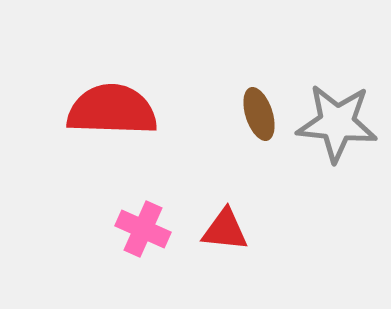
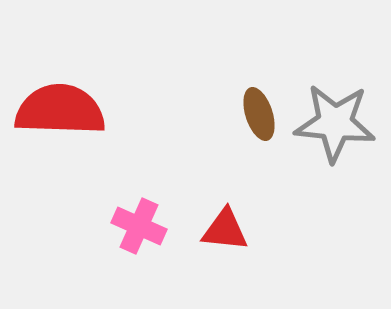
red semicircle: moved 52 px left
gray star: moved 2 px left
pink cross: moved 4 px left, 3 px up
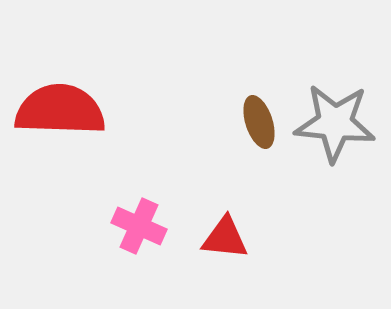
brown ellipse: moved 8 px down
red triangle: moved 8 px down
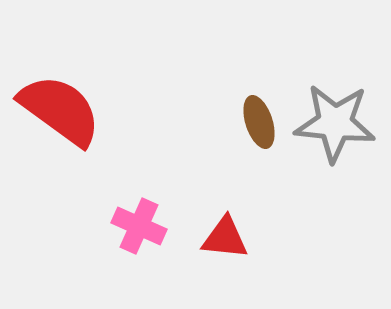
red semicircle: rotated 34 degrees clockwise
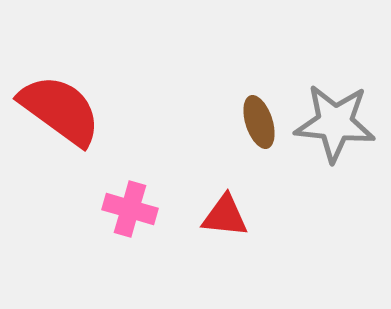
pink cross: moved 9 px left, 17 px up; rotated 8 degrees counterclockwise
red triangle: moved 22 px up
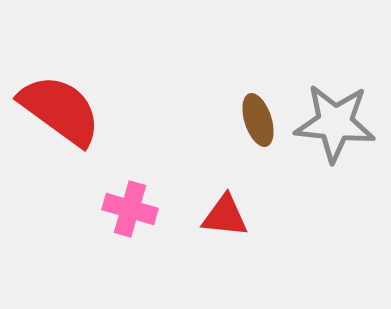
brown ellipse: moved 1 px left, 2 px up
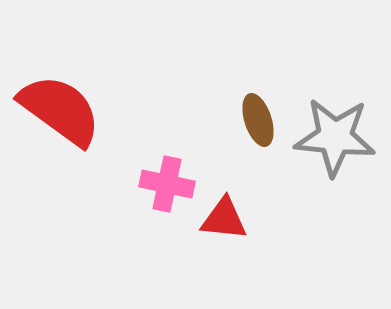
gray star: moved 14 px down
pink cross: moved 37 px right, 25 px up; rotated 4 degrees counterclockwise
red triangle: moved 1 px left, 3 px down
